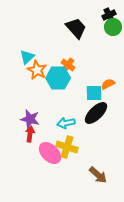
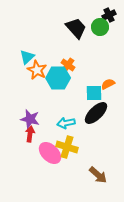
green circle: moved 13 px left
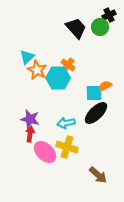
orange semicircle: moved 3 px left, 2 px down
pink ellipse: moved 5 px left, 1 px up
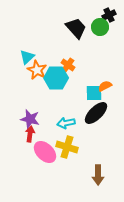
cyan hexagon: moved 2 px left
brown arrow: rotated 48 degrees clockwise
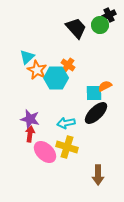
green circle: moved 2 px up
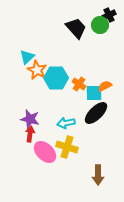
orange cross: moved 11 px right, 19 px down
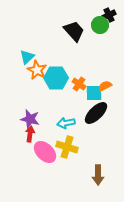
black trapezoid: moved 2 px left, 3 px down
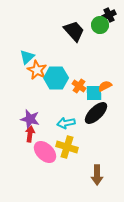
orange cross: moved 2 px down
brown arrow: moved 1 px left
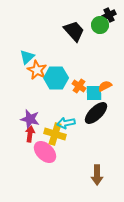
yellow cross: moved 12 px left, 13 px up
